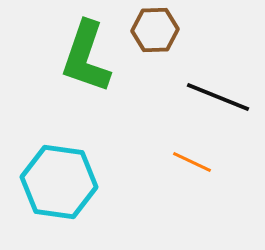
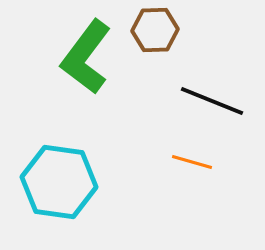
green L-shape: rotated 18 degrees clockwise
black line: moved 6 px left, 4 px down
orange line: rotated 9 degrees counterclockwise
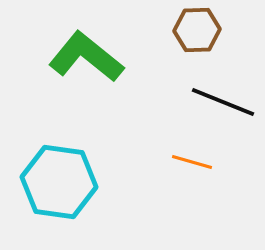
brown hexagon: moved 42 px right
green L-shape: rotated 92 degrees clockwise
black line: moved 11 px right, 1 px down
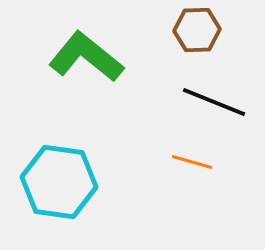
black line: moved 9 px left
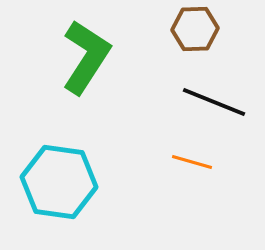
brown hexagon: moved 2 px left, 1 px up
green L-shape: rotated 84 degrees clockwise
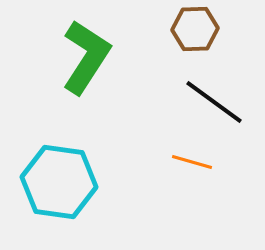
black line: rotated 14 degrees clockwise
